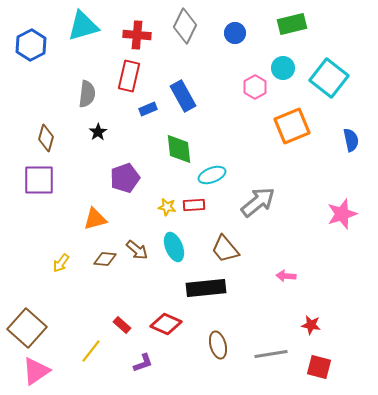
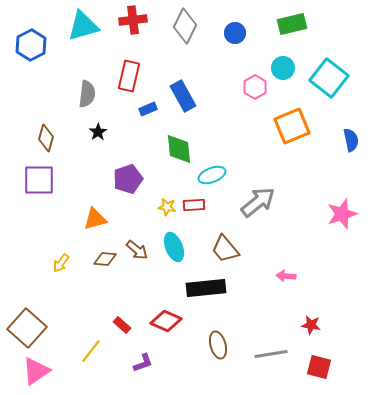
red cross at (137, 35): moved 4 px left, 15 px up; rotated 12 degrees counterclockwise
purple pentagon at (125, 178): moved 3 px right, 1 px down
red diamond at (166, 324): moved 3 px up
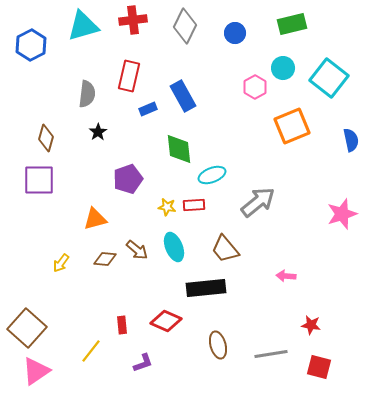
red rectangle at (122, 325): rotated 42 degrees clockwise
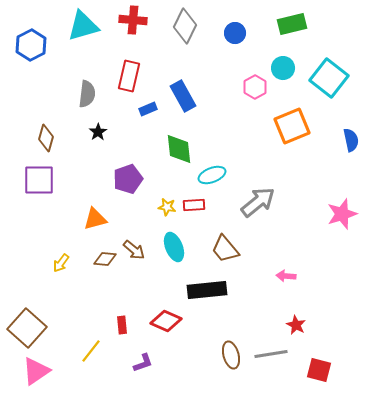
red cross at (133, 20): rotated 12 degrees clockwise
brown arrow at (137, 250): moved 3 px left
black rectangle at (206, 288): moved 1 px right, 2 px down
red star at (311, 325): moved 15 px left; rotated 18 degrees clockwise
brown ellipse at (218, 345): moved 13 px right, 10 px down
red square at (319, 367): moved 3 px down
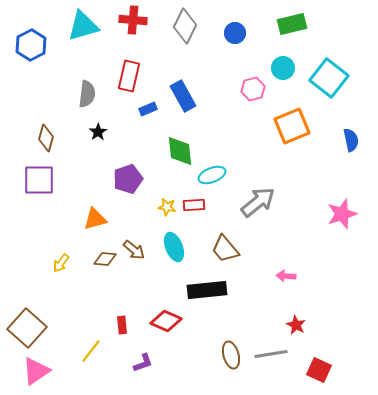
pink hexagon at (255, 87): moved 2 px left, 2 px down; rotated 15 degrees clockwise
green diamond at (179, 149): moved 1 px right, 2 px down
red square at (319, 370): rotated 10 degrees clockwise
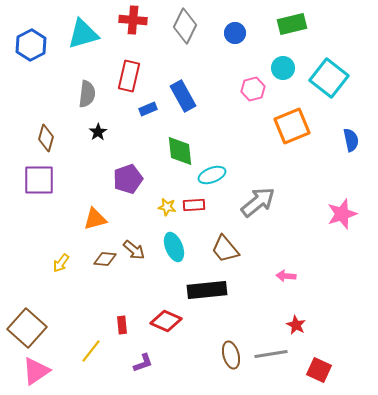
cyan triangle at (83, 26): moved 8 px down
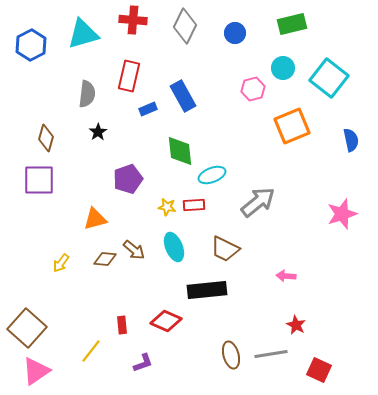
brown trapezoid at (225, 249): rotated 24 degrees counterclockwise
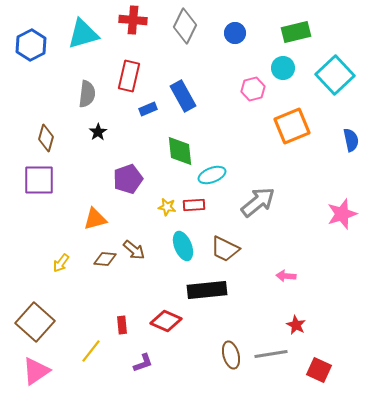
green rectangle at (292, 24): moved 4 px right, 8 px down
cyan square at (329, 78): moved 6 px right, 3 px up; rotated 9 degrees clockwise
cyan ellipse at (174, 247): moved 9 px right, 1 px up
brown square at (27, 328): moved 8 px right, 6 px up
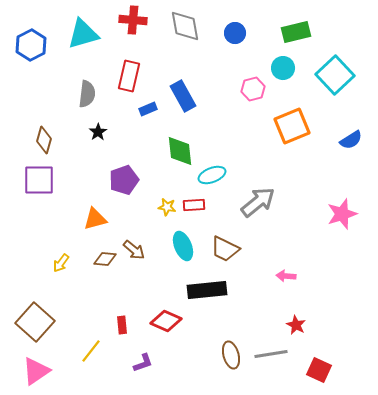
gray diamond at (185, 26): rotated 36 degrees counterclockwise
brown diamond at (46, 138): moved 2 px left, 2 px down
blue semicircle at (351, 140): rotated 70 degrees clockwise
purple pentagon at (128, 179): moved 4 px left, 1 px down
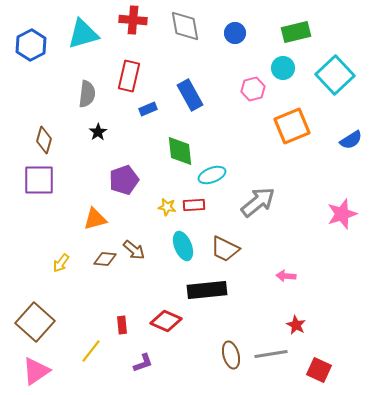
blue rectangle at (183, 96): moved 7 px right, 1 px up
